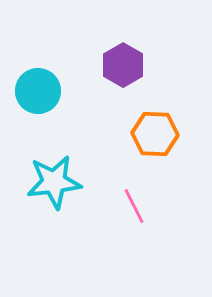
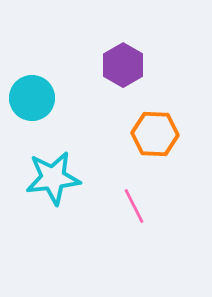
cyan circle: moved 6 px left, 7 px down
cyan star: moved 1 px left, 4 px up
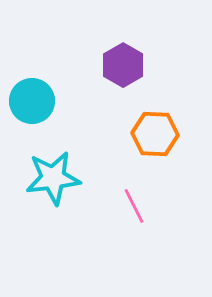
cyan circle: moved 3 px down
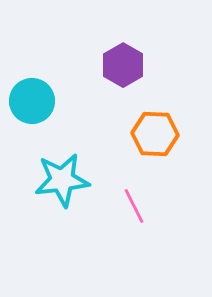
cyan star: moved 9 px right, 2 px down
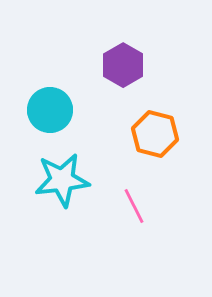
cyan circle: moved 18 px right, 9 px down
orange hexagon: rotated 12 degrees clockwise
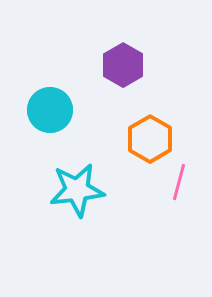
orange hexagon: moved 5 px left, 5 px down; rotated 15 degrees clockwise
cyan star: moved 15 px right, 10 px down
pink line: moved 45 px right, 24 px up; rotated 42 degrees clockwise
